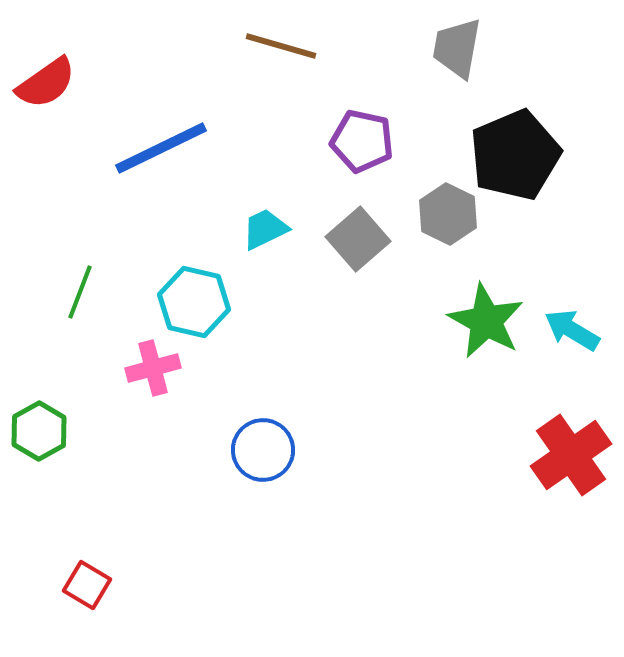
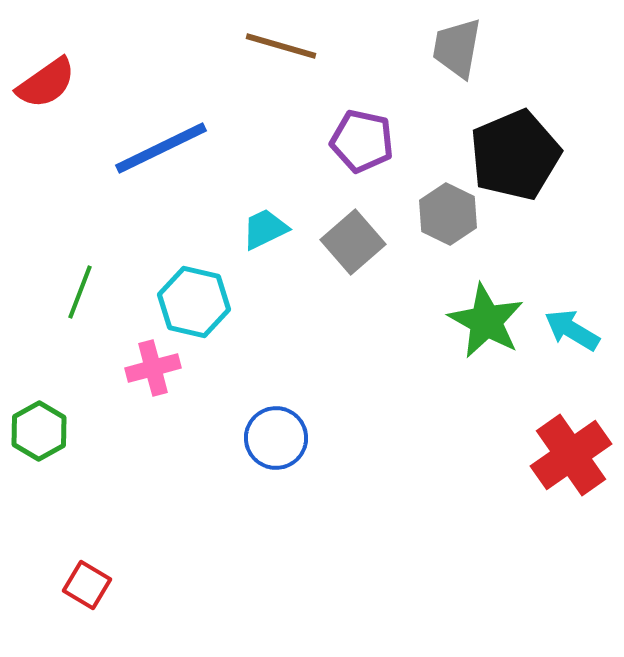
gray square: moved 5 px left, 3 px down
blue circle: moved 13 px right, 12 px up
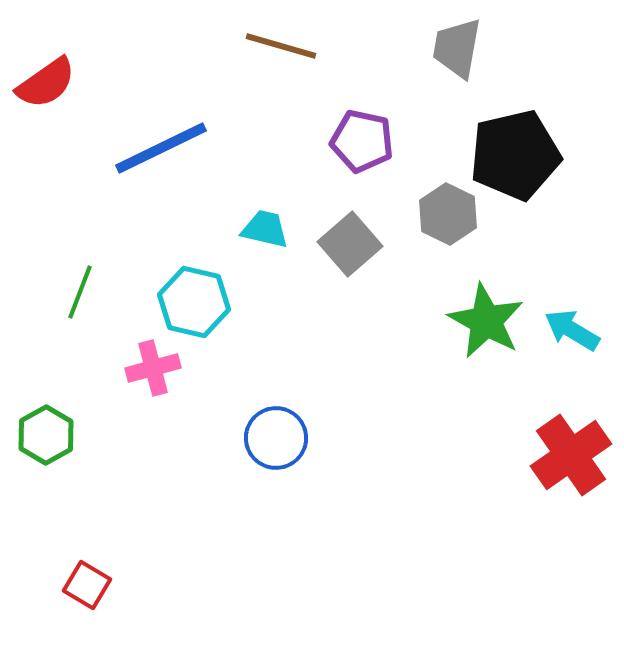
black pentagon: rotated 10 degrees clockwise
cyan trapezoid: rotated 39 degrees clockwise
gray square: moved 3 px left, 2 px down
green hexagon: moved 7 px right, 4 px down
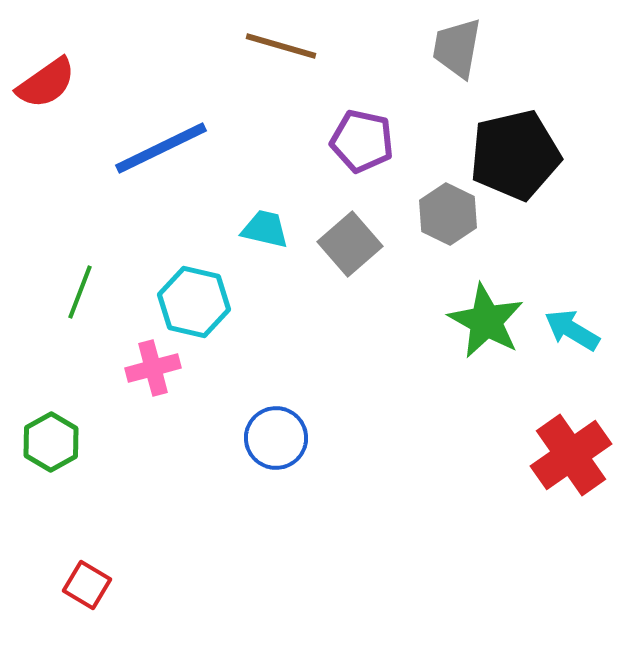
green hexagon: moved 5 px right, 7 px down
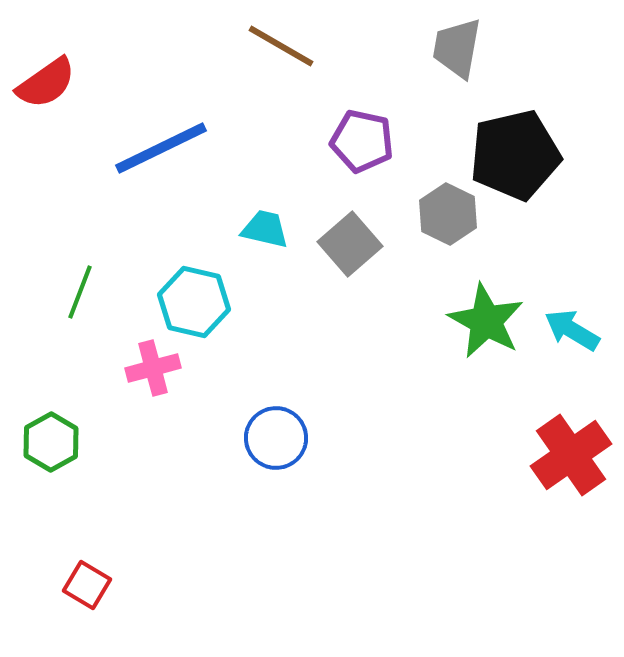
brown line: rotated 14 degrees clockwise
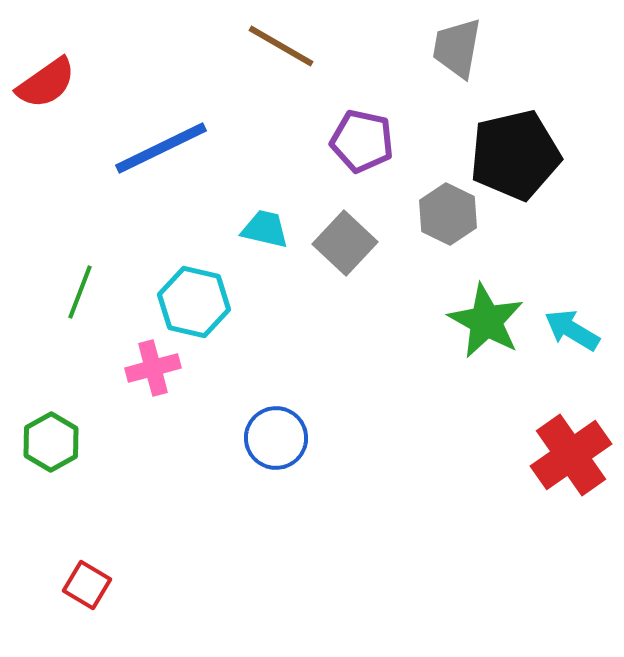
gray square: moved 5 px left, 1 px up; rotated 6 degrees counterclockwise
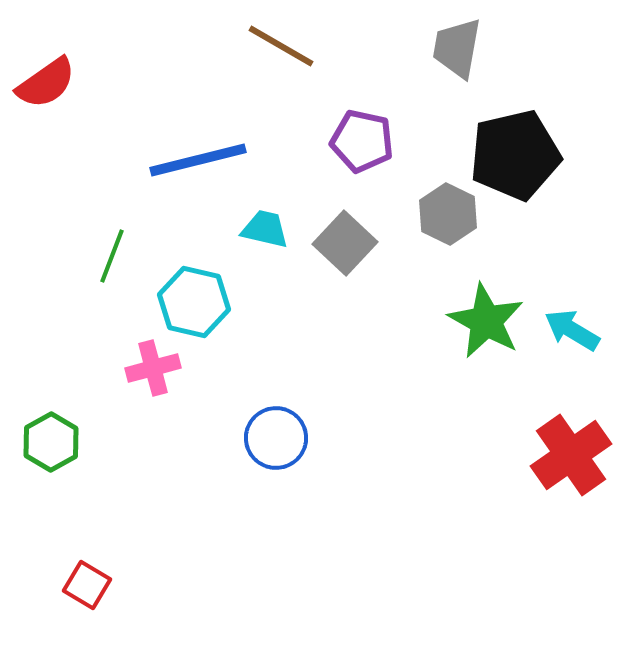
blue line: moved 37 px right, 12 px down; rotated 12 degrees clockwise
green line: moved 32 px right, 36 px up
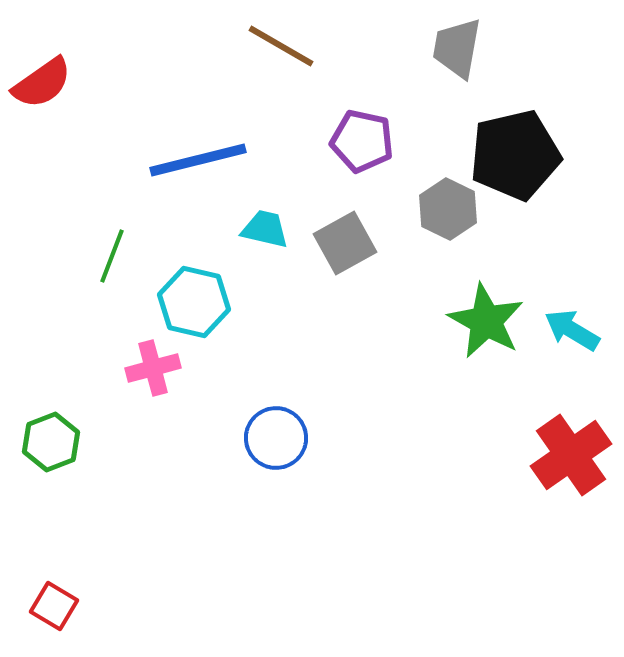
red semicircle: moved 4 px left
gray hexagon: moved 5 px up
gray square: rotated 18 degrees clockwise
green hexagon: rotated 8 degrees clockwise
red square: moved 33 px left, 21 px down
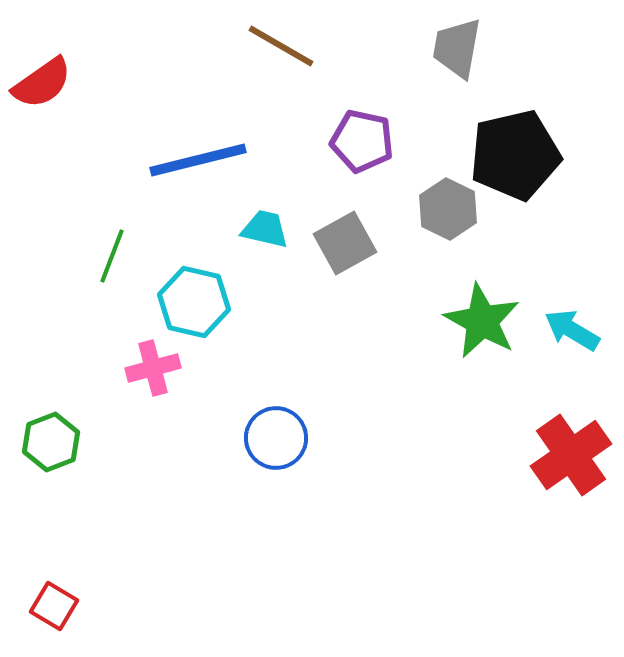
green star: moved 4 px left
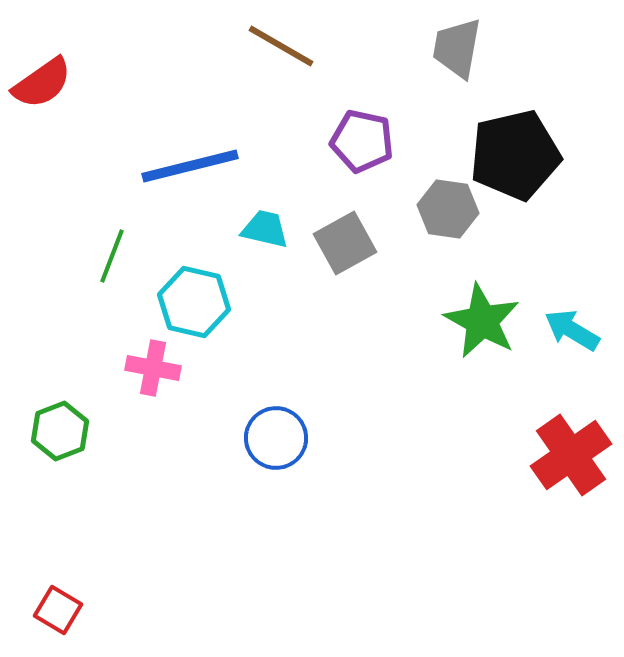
blue line: moved 8 px left, 6 px down
gray hexagon: rotated 18 degrees counterclockwise
pink cross: rotated 26 degrees clockwise
green hexagon: moved 9 px right, 11 px up
red square: moved 4 px right, 4 px down
